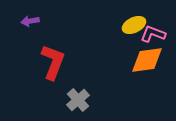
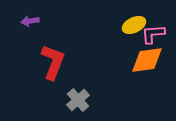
pink L-shape: rotated 25 degrees counterclockwise
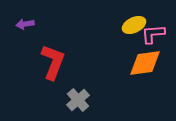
purple arrow: moved 5 px left, 3 px down
orange diamond: moved 2 px left, 3 px down
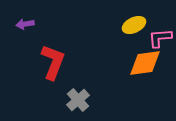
pink L-shape: moved 7 px right, 4 px down
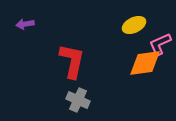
pink L-shape: moved 6 px down; rotated 20 degrees counterclockwise
red L-shape: moved 19 px right, 1 px up; rotated 9 degrees counterclockwise
gray cross: rotated 25 degrees counterclockwise
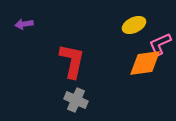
purple arrow: moved 1 px left
gray cross: moved 2 px left
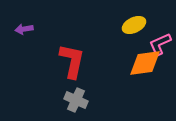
purple arrow: moved 5 px down
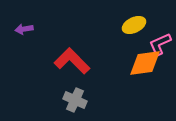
red L-shape: rotated 57 degrees counterclockwise
gray cross: moved 1 px left
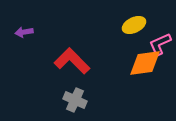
purple arrow: moved 3 px down
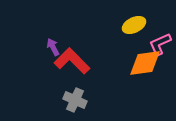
purple arrow: moved 29 px right, 15 px down; rotated 72 degrees clockwise
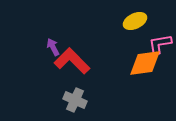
yellow ellipse: moved 1 px right, 4 px up
pink L-shape: rotated 15 degrees clockwise
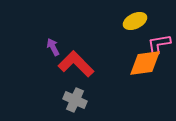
pink L-shape: moved 1 px left
red L-shape: moved 4 px right, 3 px down
